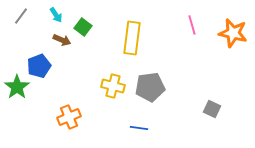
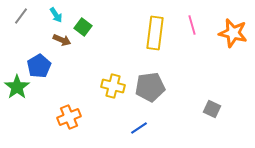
yellow rectangle: moved 23 px right, 5 px up
blue pentagon: rotated 10 degrees counterclockwise
blue line: rotated 42 degrees counterclockwise
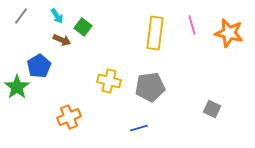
cyan arrow: moved 1 px right, 1 px down
orange star: moved 4 px left
yellow cross: moved 4 px left, 5 px up
blue line: rotated 18 degrees clockwise
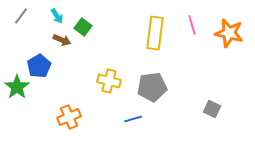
gray pentagon: moved 2 px right
blue line: moved 6 px left, 9 px up
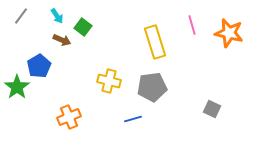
yellow rectangle: moved 9 px down; rotated 24 degrees counterclockwise
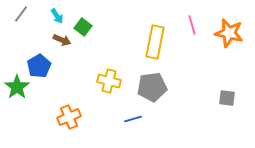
gray line: moved 2 px up
yellow rectangle: rotated 28 degrees clockwise
gray square: moved 15 px right, 11 px up; rotated 18 degrees counterclockwise
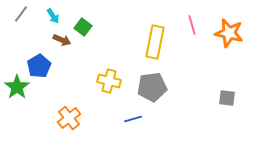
cyan arrow: moved 4 px left
orange cross: moved 1 px down; rotated 15 degrees counterclockwise
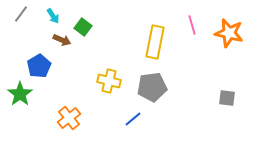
green star: moved 3 px right, 7 px down
blue line: rotated 24 degrees counterclockwise
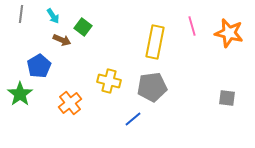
gray line: rotated 30 degrees counterclockwise
pink line: moved 1 px down
orange cross: moved 1 px right, 15 px up
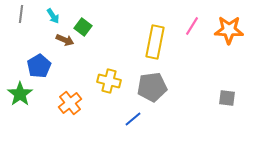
pink line: rotated 48 degrees clockwise
orange star: moved 3 px up; rotated 12 degrees counterclockwise
brown arrow: moved 3 px right
